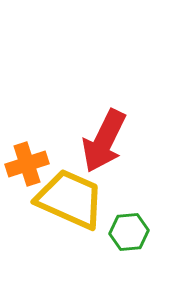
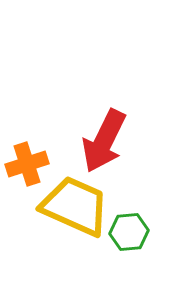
yellow trapezoid: moved 5 px right, 7 px down
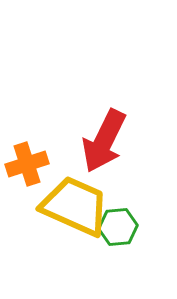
green hexagon: moved 11 px left, 5 px up
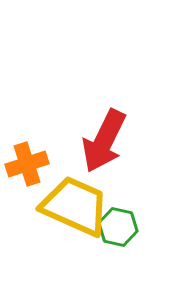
green hexagon: rotated 18 degrees clockwise
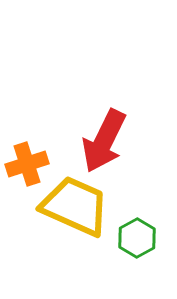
green hexagon: moved 19 px right, 11 px down; rotated 18 degrees clockwise
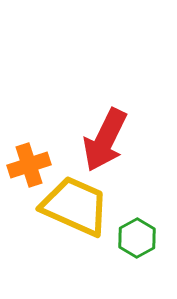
red arrow: moved 1 px right, 1 px up
orange cross: moved 2 px right, 1 px down
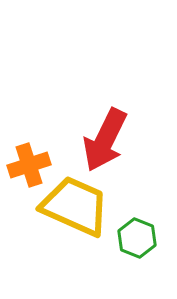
green hexagon: rotated 9 degrees counterclockwise
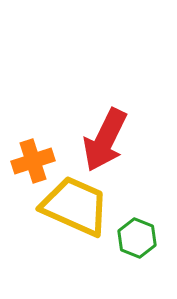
orange cross: moved 4 px right, 4 px up
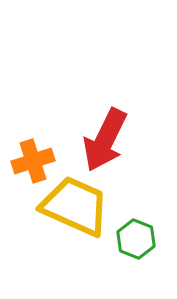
green hexagon: moved 1 px left, 1 px down
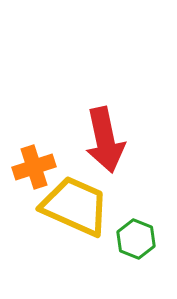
red arrow: rotated 38 degrees counterclockwise
orange cross: moved 1 px right, 6 px down
